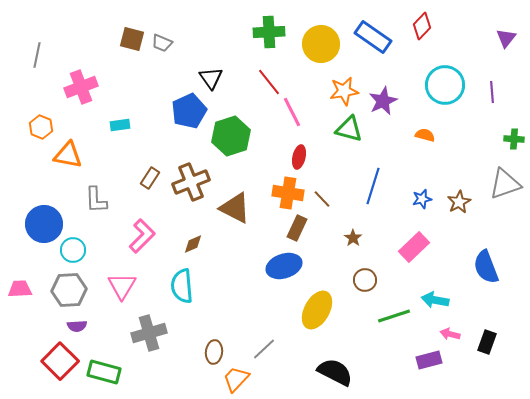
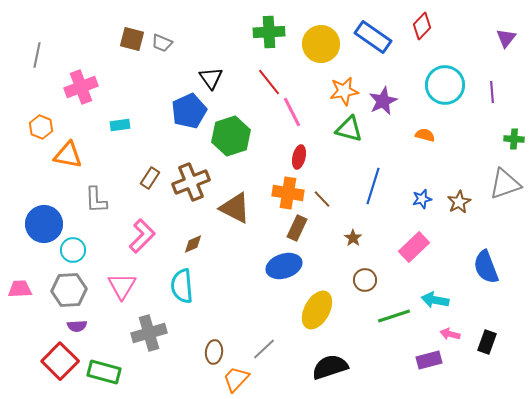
black semicircle at (335, 372): moved 5 px left, 5 px up; rotated 45 degrees counterclockwise
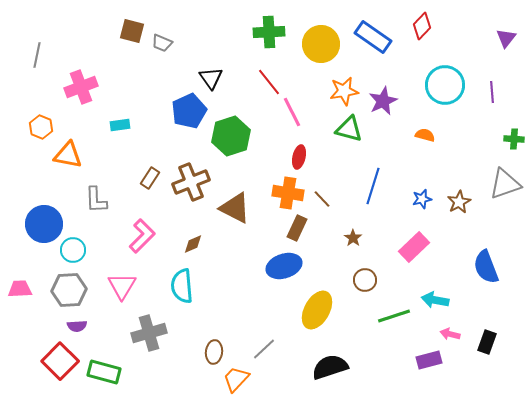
brown square at (132, 39): moved 8 px up
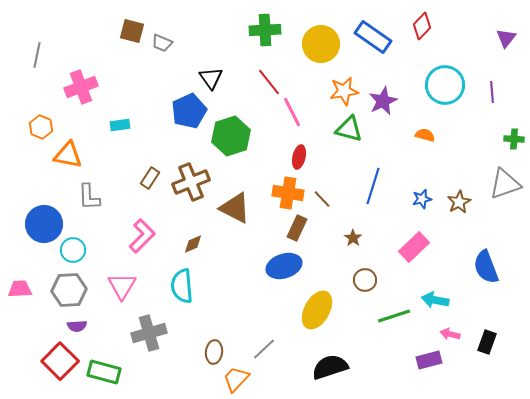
green cross at (269, 32): moved 4 px left, 2 px up
gray L-shape at (96, 200): moved 7 px left, 3 px up
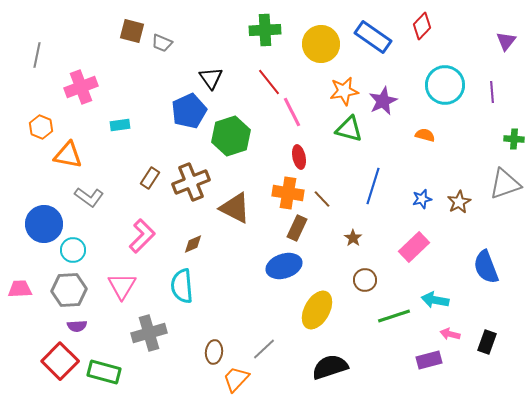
purple triangle at (506, 38): moved 3 px down
red ellipse at (299, 157): rotated 25 degrees counterclockwise
gray L-shape at (89, 197): rotated 52 degrees counterclockwise
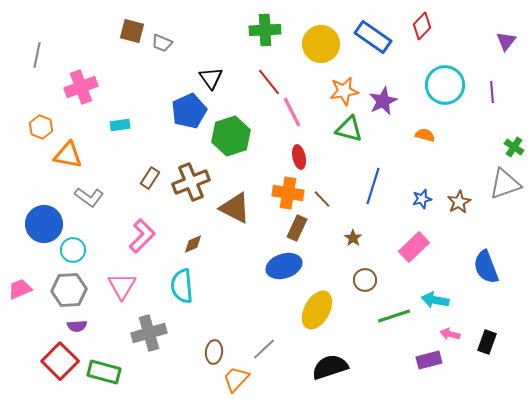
green cross at (514, 139): moved 8 px down; rotated 30 degrees clockwise
pink trapezoid at (20, 289): rotated 20 degrees counterclockwise
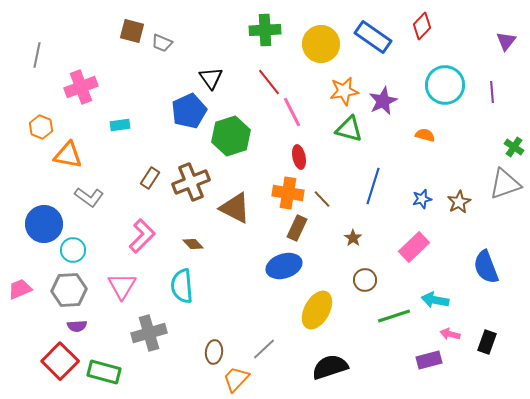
brown diamond at (193, 244): rotated 70 degrees clockwise
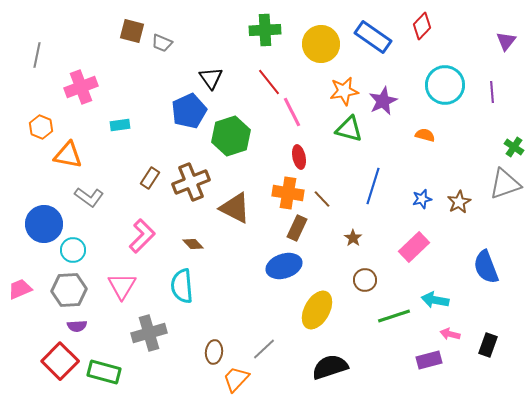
black rectangle at (487, 342): moved 1 px right, 3 px down
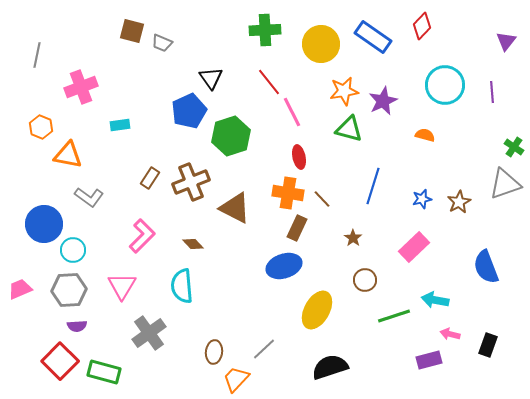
gray cross at (149, 333): rotated 20 degrees counterclockwise
